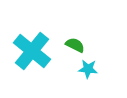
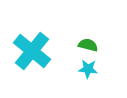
green semicircle: moved 13 px right; rotated 12 degrees counterclockwise
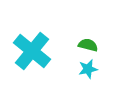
cyan star: rotated 18 degrees counterclockwise
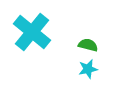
cyan cross: moved 19 px up
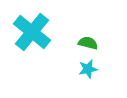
green semicircle: moved 2 px up
